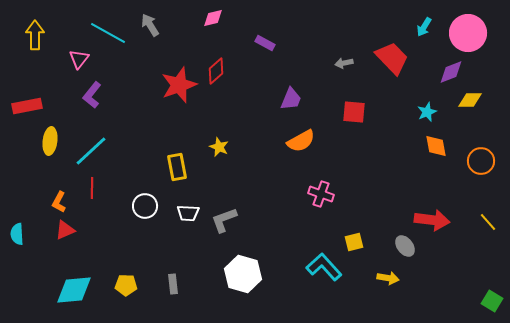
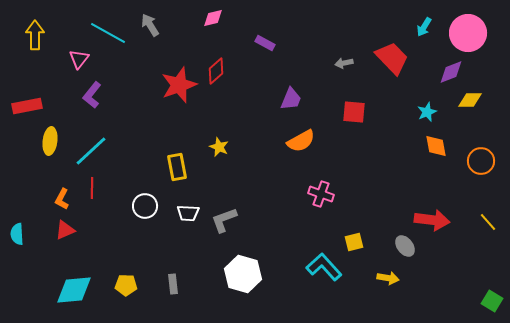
orange L-shape at (59, 202): moved 3 px right, 3 px up
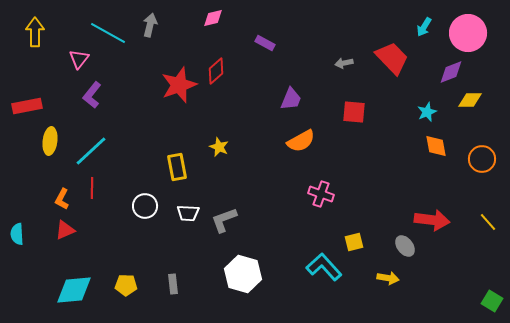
gray arrow at (150, 25): rotated 45 degrees clockwise
yellow arrow at (35, 35): moved 3 px up
orange circle at (481, 161): moved 1 px right, 2 px up
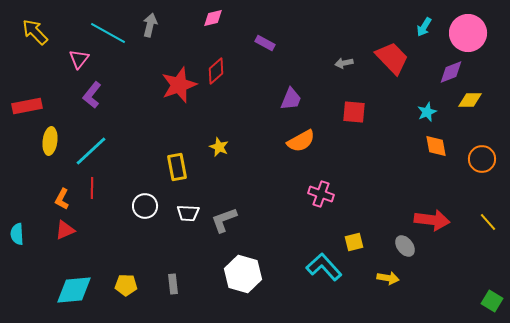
yellow arrow at (35, 32): rotated 44 degrees counterclockwise
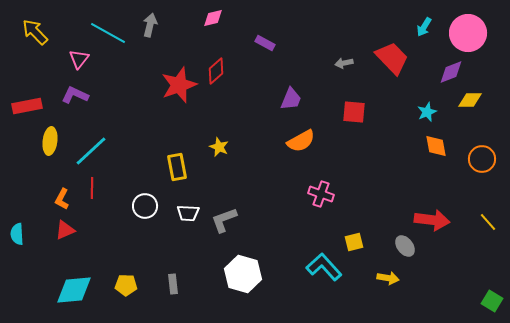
purple L-shape at (92, 95): moved 17 px left; rotated 76 degrees clockwise
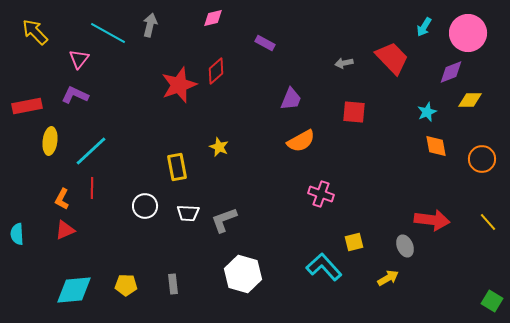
gray ellipse at (405, 246): rotated 15 degrees clockwise
yellow arrow at (388, 278): rotated 40 degrees counterclockwise
